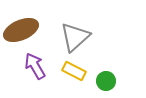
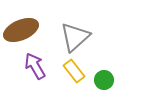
yellow rectangle: rotated 25 degrees clockwise
green circle: moved 2 px left, 1 px up
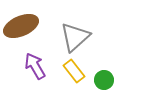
brown ellipse: moved 4 px up
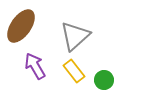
brown ellipse: rotated 32 degrees counterclockwise
gray triangle: moved 1 px up
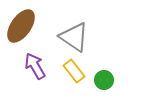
gray triangle: moved 1 px left, 1 px down; rotated 44 degrees counterclockwise
